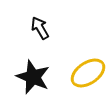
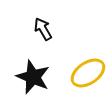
black arrow: moved 3 px right, 1 px down
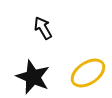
black arrow: moved 1 px up
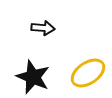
black arrow: rotated 125 degrees clockwise
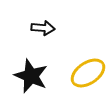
black star: moved 2 px left, 1 px up
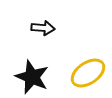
black star: moved 1 px right, 1 px down
